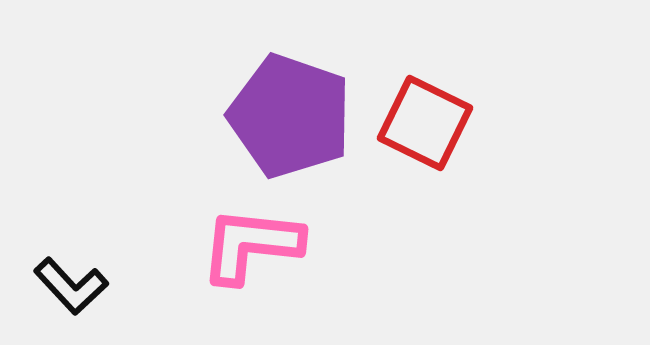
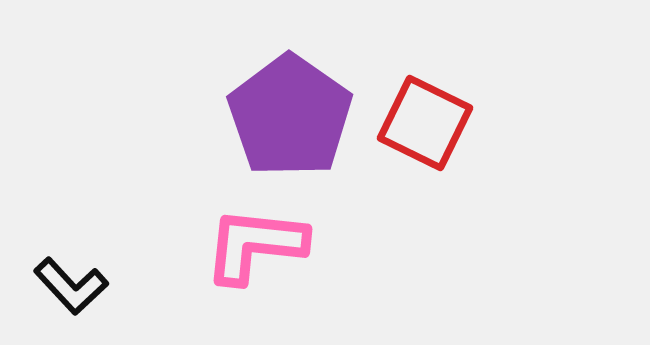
purple pentagon: rotated 16 degrees clockwise
pink L-shape: moved 4 px right
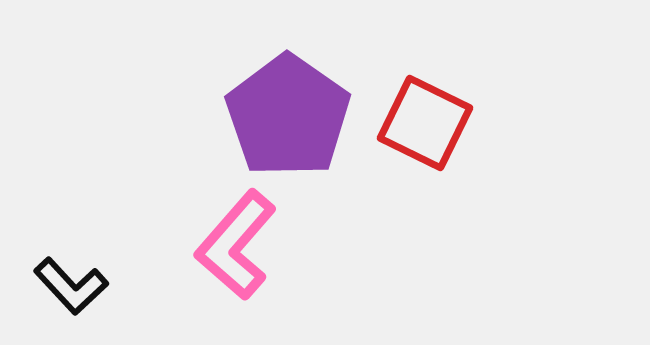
purple pentagon: moved 2 px left
pink L-shape: moved 19 px left; rotated 55 degrees counterclockwise
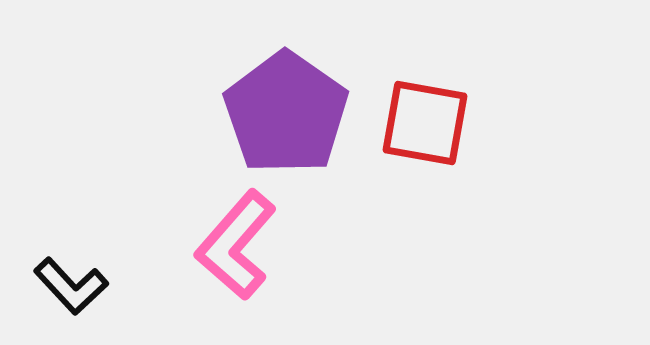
purple pentagon: moved 2 px left, 3 px up
red square: rotated 16 degrees counterclockwise
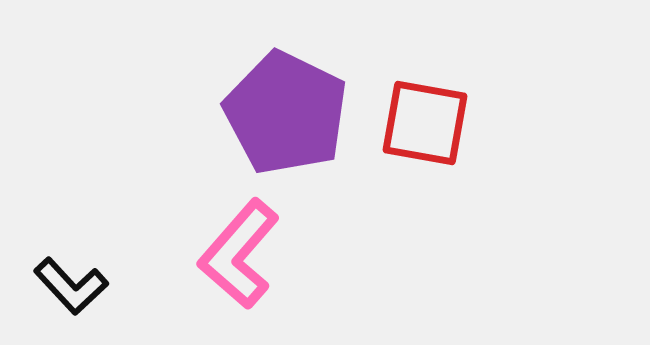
purple pentagon: rotated 9 degrees counterclockwise
pink L-shape: moved 3 px right, 9 px down
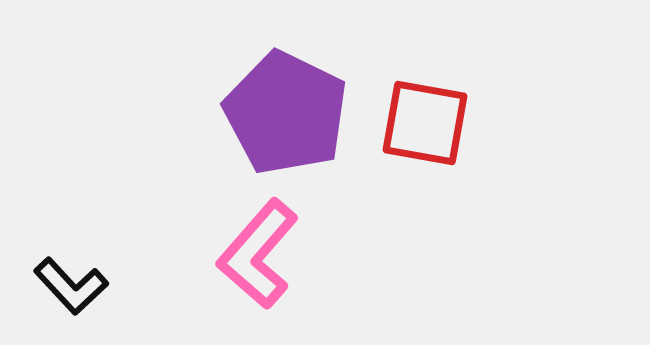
pink L-shape: moved 19 px right
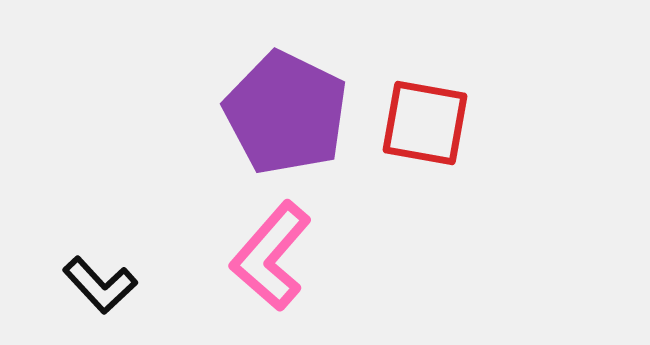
pink L-shape: moved 13 px right, 2 px down
black L-shape: moved 29 px right, 1 px up
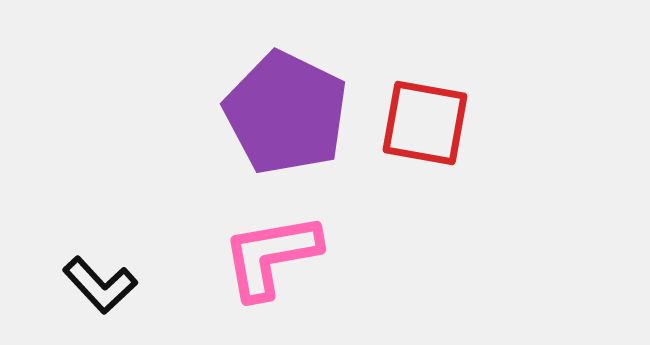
pink L-shape: rotated 39 degrees clockwise
